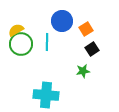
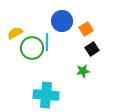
yellow semicircle: moved 1 px left, 3 px down
green circle: moved 11 px right, 4 px down
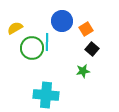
yellow semicircle: moved 5 px up
black square: rotated 16 degrees counterclockwise
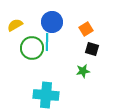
blue circle: moved 10 px left, 1 px down
yellow semicircle: moved 3 px up
black square: rotated 24 degrees counterclockwise
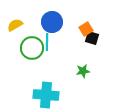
black square: moved 11 px up
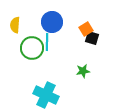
yellow semicircle: rotated 56 degrees counterclockwise
cyan cross: rotated 20 degrees clockwise
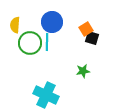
green circle: moved 2 px left, 5 px up
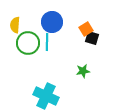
green circle: moved 2 px left
cyan cross: moved 1 px down
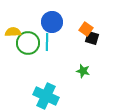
yellow semicircle: moved 2 px left, 7 px down; rotated 84 degrees clockwise
orange square: rotated 24 degrees counterclockwise
green star: rotated 24 degrees clockwise
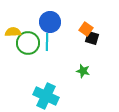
blue circle: moved 2 px left
